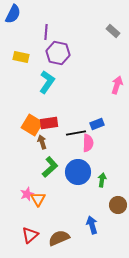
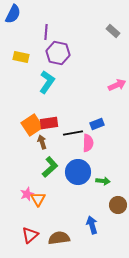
pink arrow: rotated 48 degrees clockwise
orange square: rotated 25 degrees clockwise
black line: moved 3 px left
green arrow: moved 1 px right, 1 px down; rotated 88 degrees clockwise
brown semicircle: rotated 15 degrees clockwise
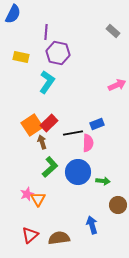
red rectangle: rotated 36 degrees counterclockwise
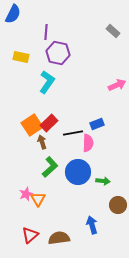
pink star: moved 1 px left
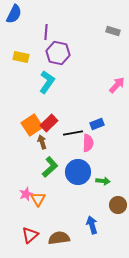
blue semicircle: moved 1 px right
gray rectangle: rotated 24 degrees counterclockwise
pink arrow: rotated 24 degrees counterclockwise
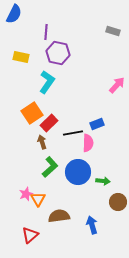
orange square: moved 12 px up
brown circle: moved 3 px up
brown semicircle: moved 22 px up
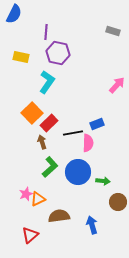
orange square: rotated 10 degrees counterclockwise
orange triangle: rotated 35 degrees clockwise
